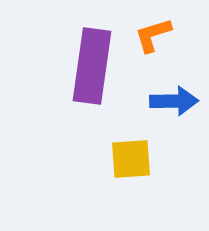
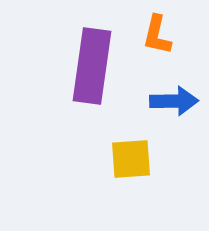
orange L-shape: moved 4 px right; rotated 60 degrees counterclockwise
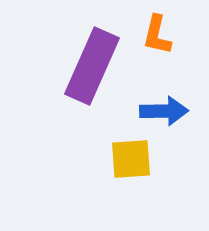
purple rectangle: rotated 16 degrees clockwise
blue arrow: moved 10 px left, 10 px down
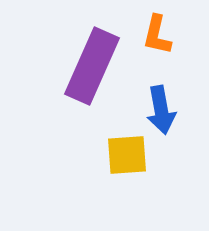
blue arrow: moved 3 px left, 1 px up; rotated 81 degrees clockwise
yellow square: moved 4 px left, 4 px up
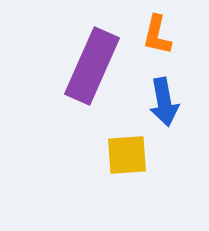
blue arrow: moved 3 px right, 8 px up
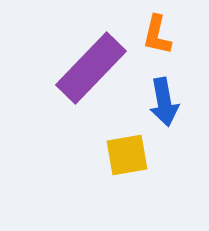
purple rectangle: moved 1 px left, 2 px down; rotated 20 degrees clockwise
yellow square: rotated 6 degrees counterclockwise
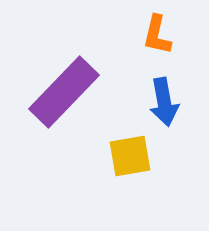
purple rectangle: moved 27 px left, 24 px down
yellow square: moved 3 px right, 1 px down
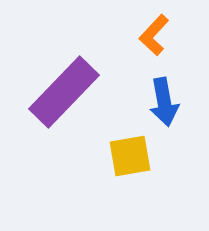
orange L-shape: moved 3 px left; rotated 30 degrees clockwise
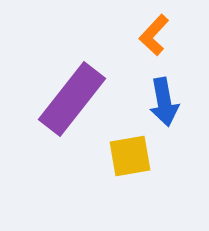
purple rectangle: moved 8 px right, 7 px down; rotated 6 degrees counterclockwise
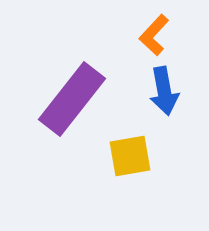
blue arrow: moved 11 px up
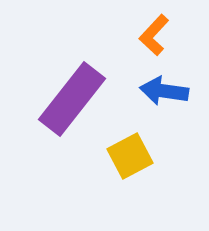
blue arrow: rotated 108 degrees clockwise
yellow square: rotated 18 degrees counterclockwise
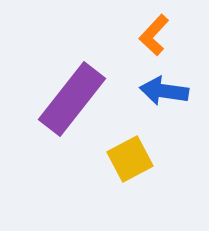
yellow square: moved 3 px down
